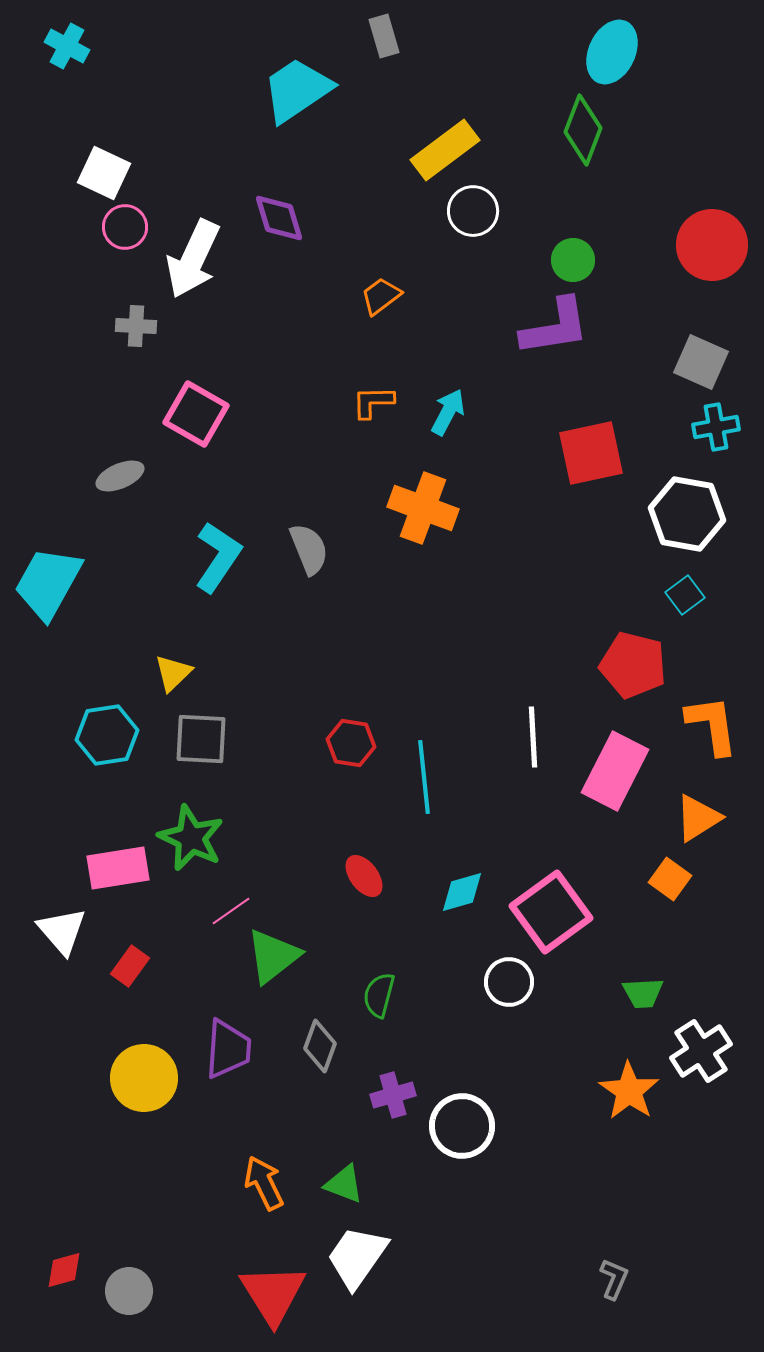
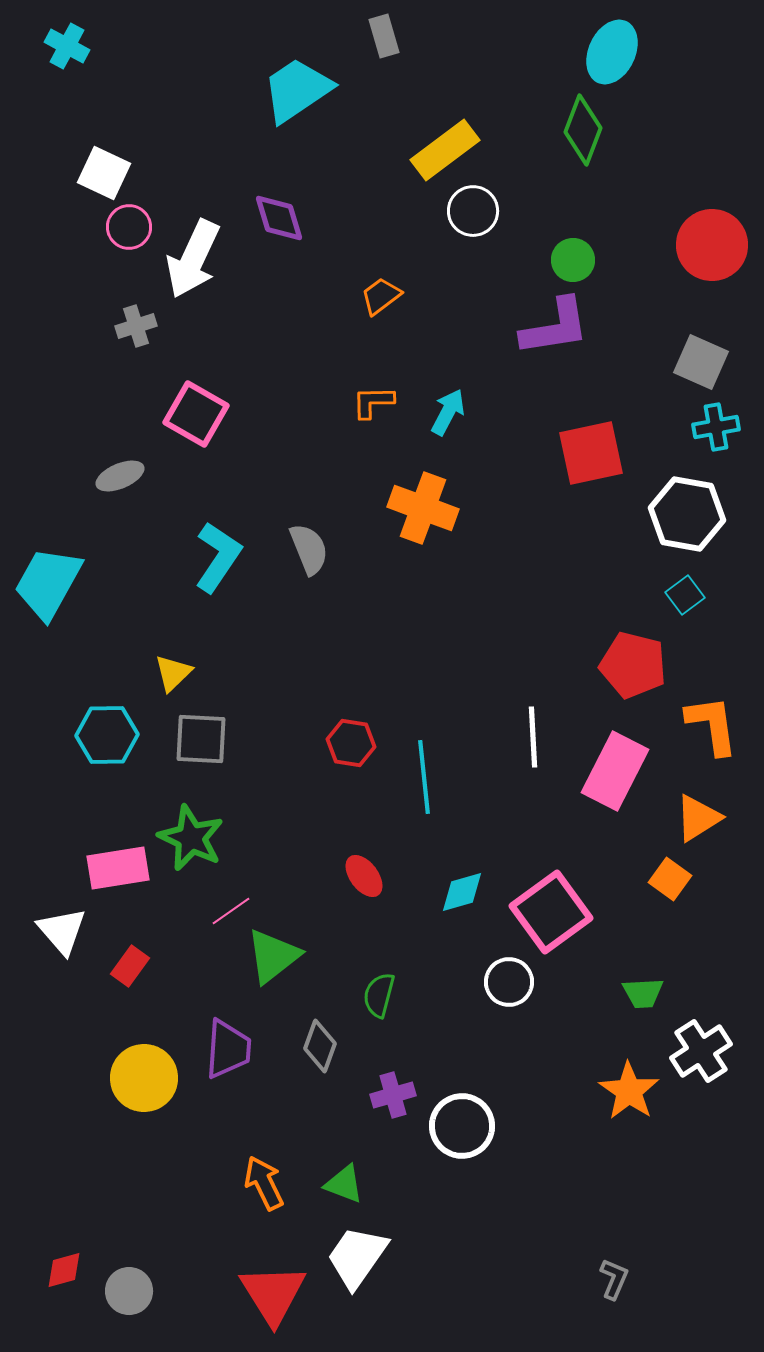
pink circle at (125, 227): moved 4 px right
gray cross at (136, 326): rotated 21 degrees counterclockwise
cyan hexagon at (107, 735): rotated 8 degrees clockwise
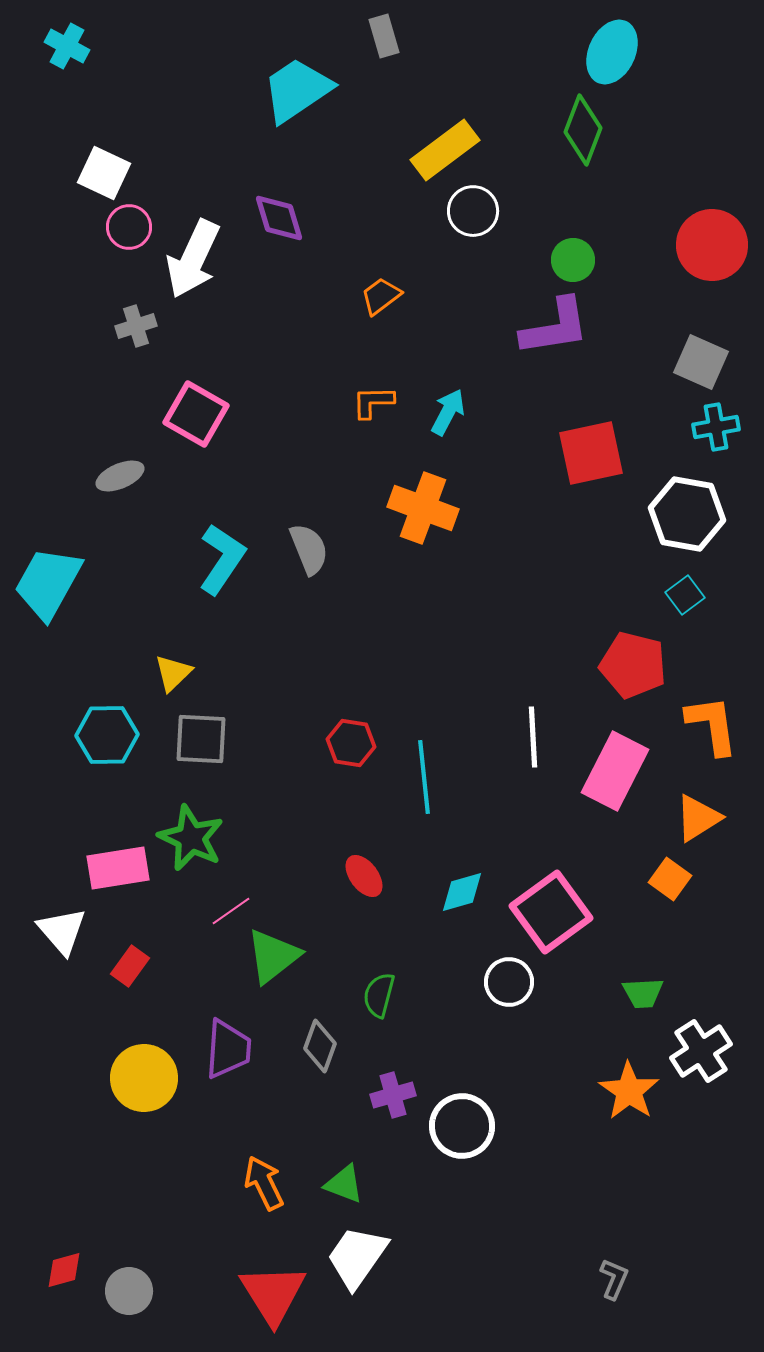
cyan L-shape at (218, 557): moved 4 px right, 2 px down
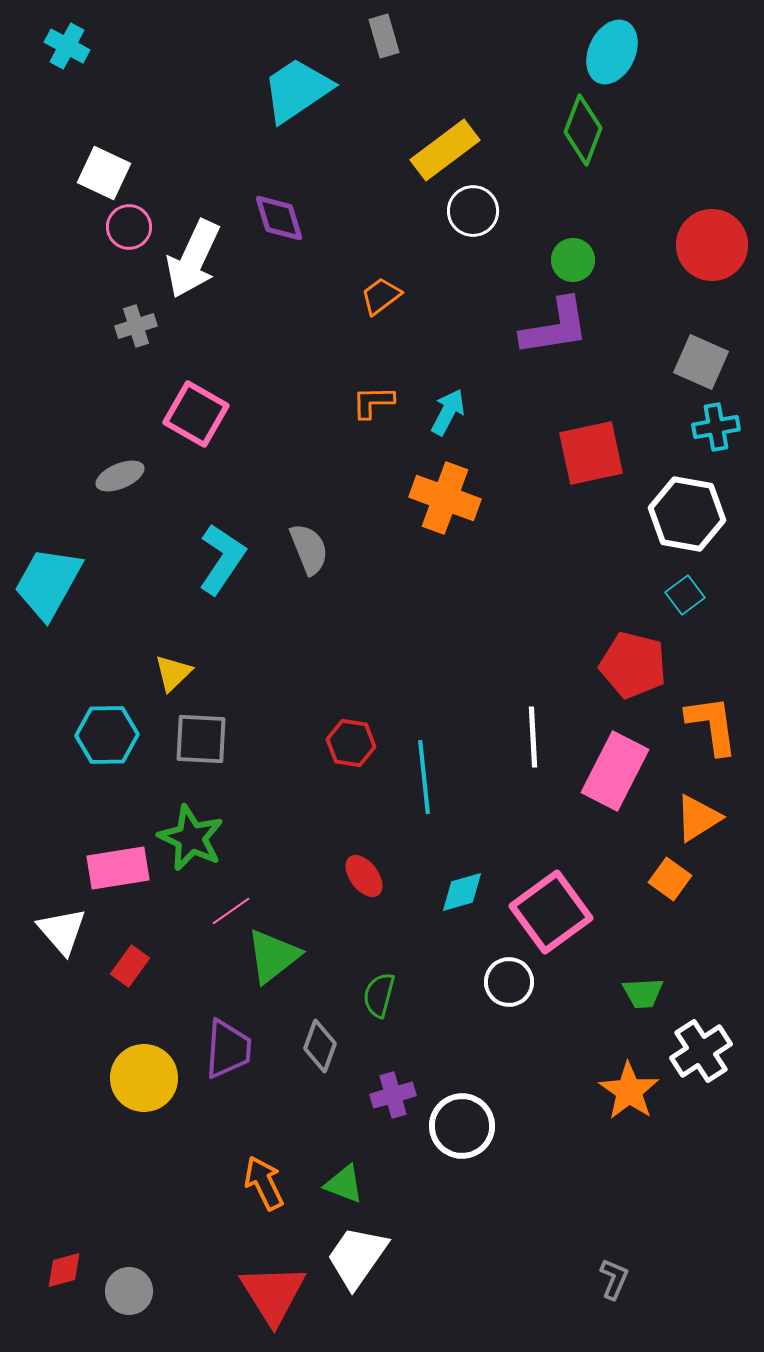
orange cross at (423, 508): moved 22 px right, 10 px up
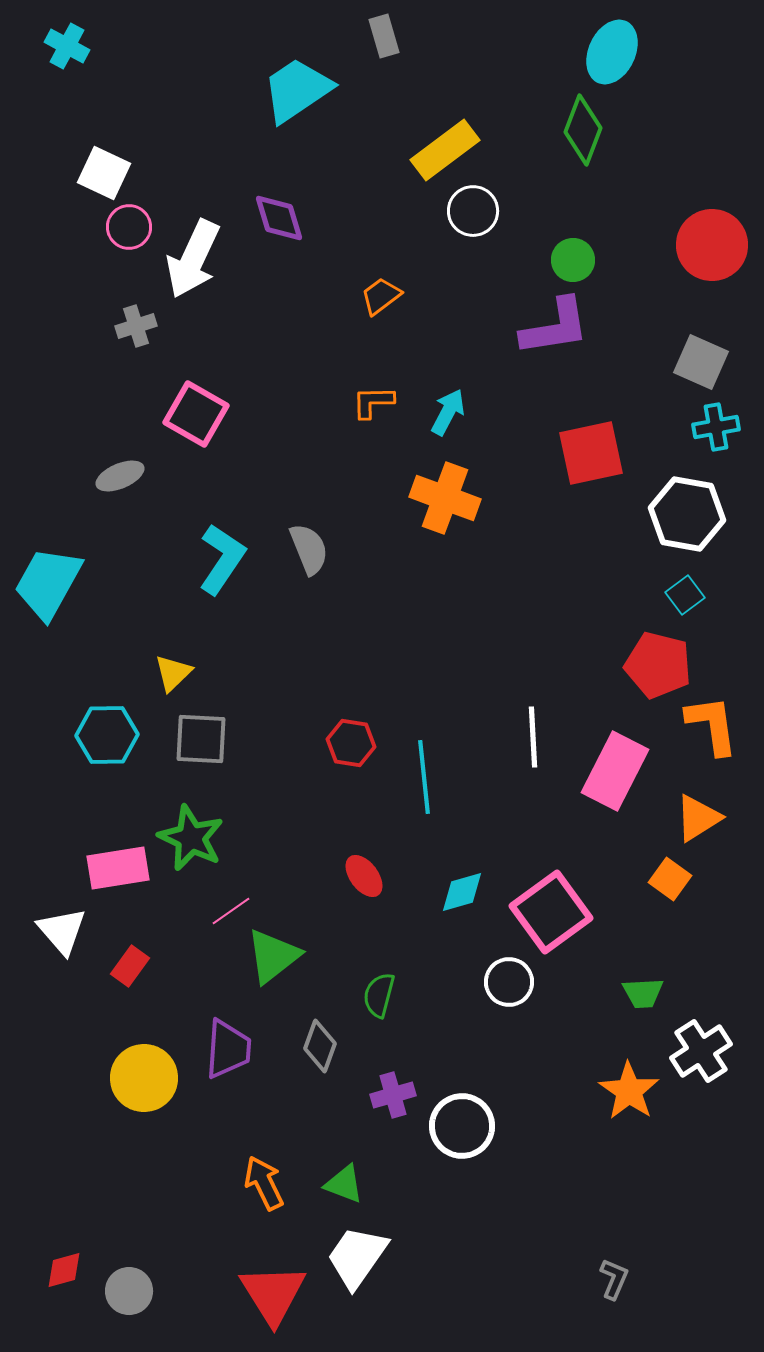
red pentagon at (633, 665): moved 25 px right
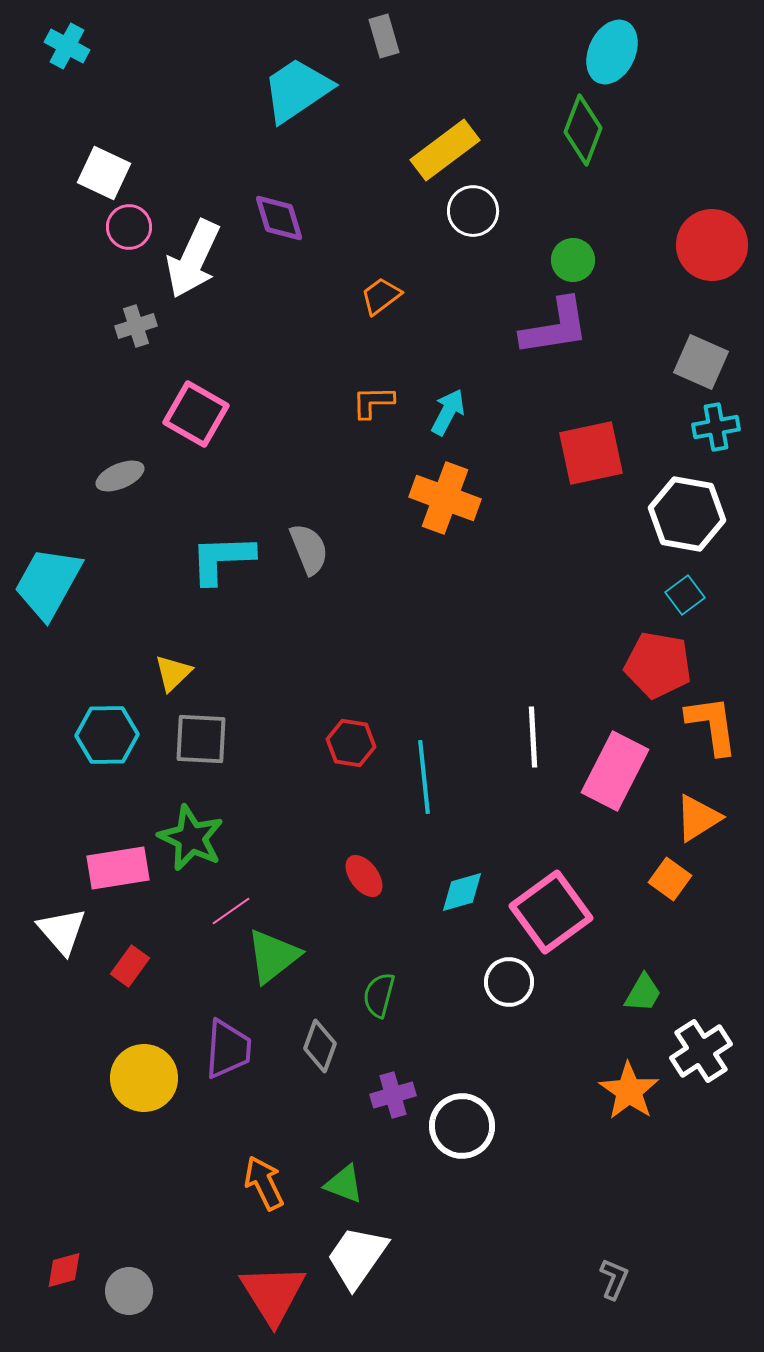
cyan L-shape at (222, 559): rotated 126 degrees counterclockwise
red pentagon at (658, 665): rotated 4 degrees counterclockwise
green trapezoid at (643, 993): rotated 57 degrees counterclockwise
